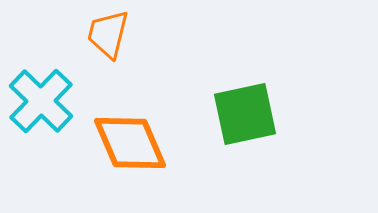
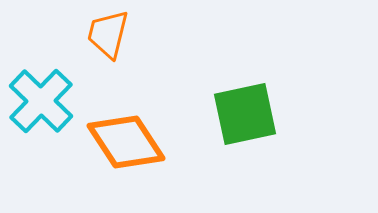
orange diamond: moved 4 px left, 1 px up; rotated 10 degrees counterclockwise
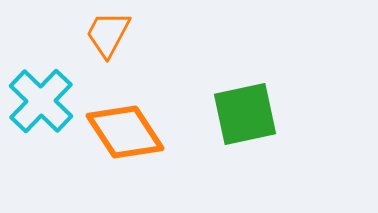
orange trapezoid: rotated 14 degrees clockwise
orange diamond: moved 1 px left, 10 px up
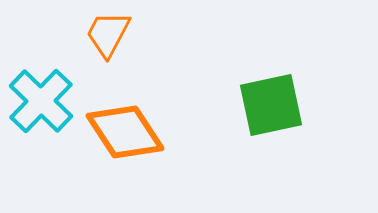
green square: moved 26 px right, 9 px up
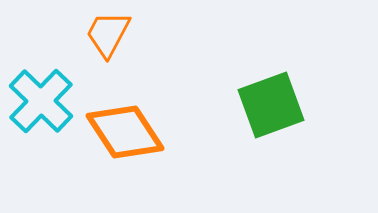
green square: rotated 8 degrees counterclockwise
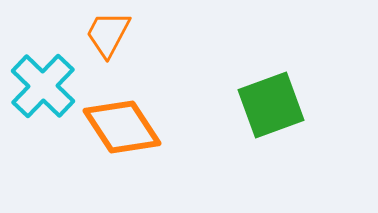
cyan cross: moved 2 px right, 15 px up
orange diamond: moved 3 px left, 5 px up
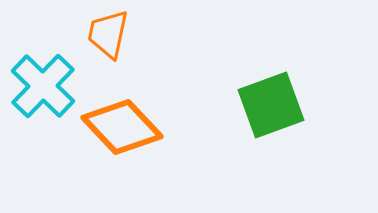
orange trapezoid: rotated 16 degrees counterclockwise
orange diamond: rotated 10 degrees counterclockwise
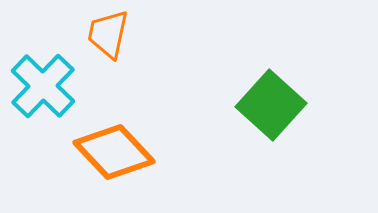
green square: rotated 28 degrees counterclockwise
orange diamond: moved 8 px left, 25 px down
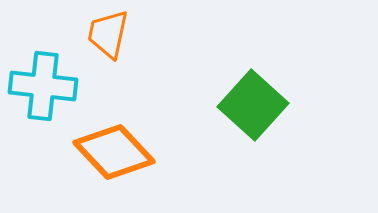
cyan cross: rotated 38 degrees counterclockwise
green square: moved 18 px left
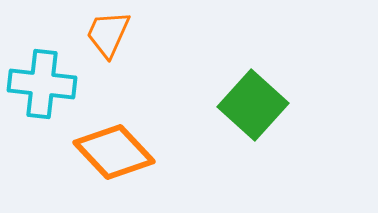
orange trapezoid: rotated 12 degrees clockwise
cyan cross: moved 1 px left, 2 px up
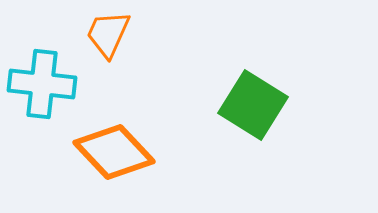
green square: rotated 10 degrees counterclockwise
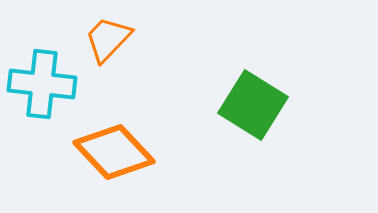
orange trapezoid: moved 5 px down; rotated 20 degrees clockwise
